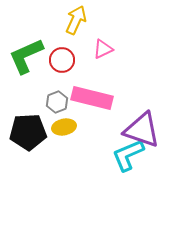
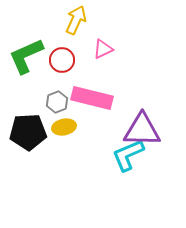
purple triangle: rotated 18 degrees counterclockwise
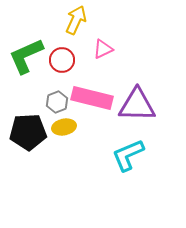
purple triangle: moved 5 px left, 25 px up
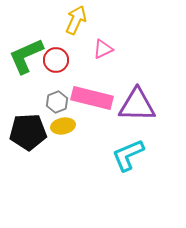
red circle: moved 6 px left
yellow ellipse: moved 1 px left, 1 px up
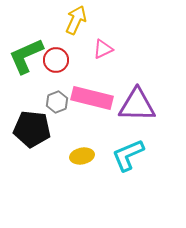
yellow ellipse: moved 19 px right, 30 px down
black pentagon: moved 4 px right, 3 px up; rotated 9 degrees clockwise
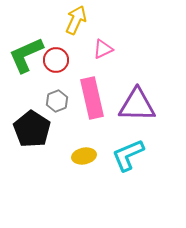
green L-shape: moved 1 px up
pink rectangle: rotated 63 degrees clockwise
gray hexagon: moved 1 px up
black pentagon: rotated 27 degrees clockwise
yellow ellipse: moved 2 px right
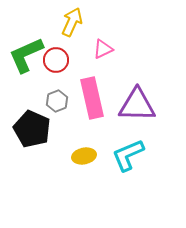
yellow arrow: moved 4 px left, 2 px down
black pentagon: rotated 9 degrees counterclockwise
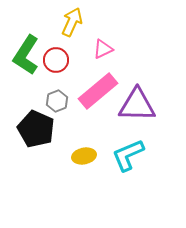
green L-shape: rotated 33 degrees counterclockwise
pink rectangle: moved 6 px right, 7 px up; rotated 63 degrees clockwise
black pentagon: moved 4 px right
